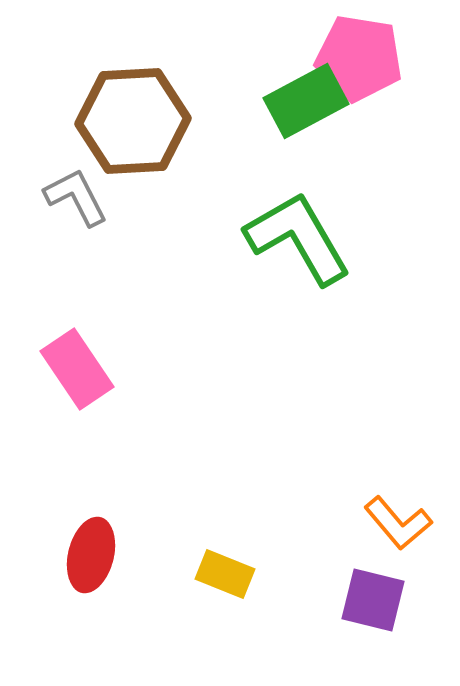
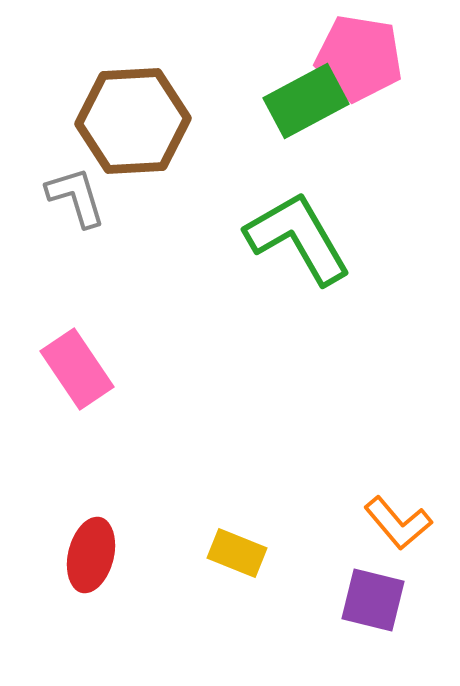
gray L-shape: rotated 10 degrees clockwise
yellow rectangle: moved 12 px right, 21 px up
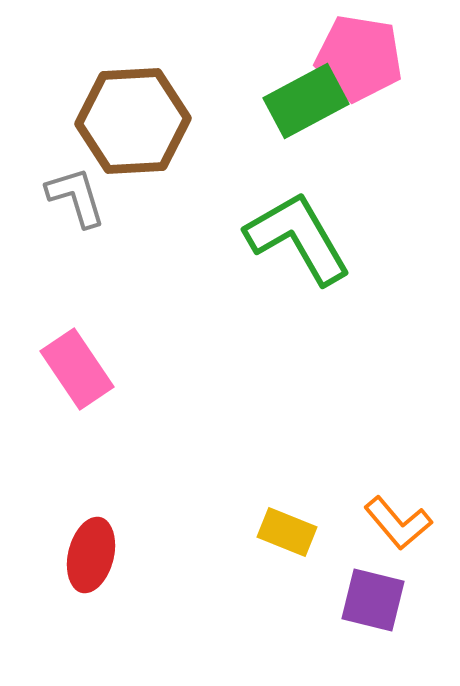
yellow rectangle: moved 50 px right, 21 px up
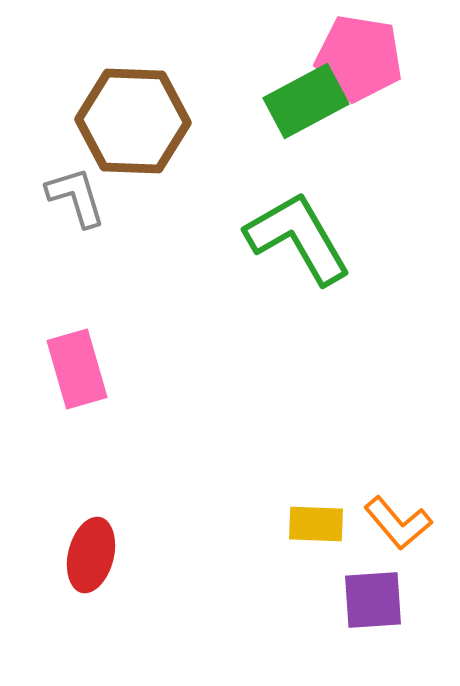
brown hexagon: rotated 5 degrees clockwise
pink rectangle: rotated 18 degrees clockwise
yellow rectangle: moved 29 px right, 8 px up; rotated 20 degrees counterclockwise
purple square: rotated 18 degrees counterclockwise
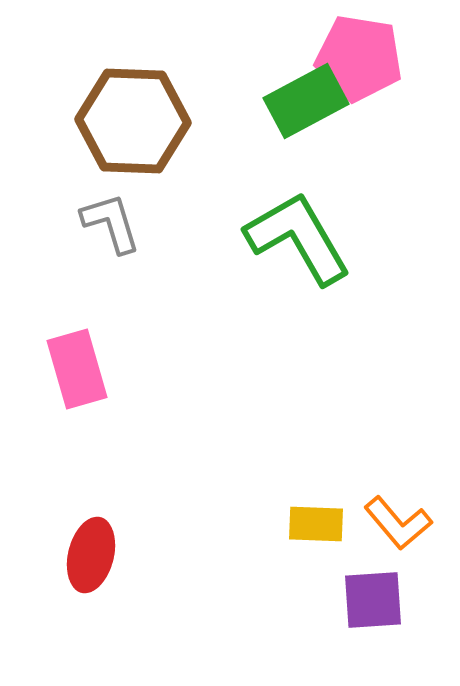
gray L-shape: moved 35 px right, 26 px down
